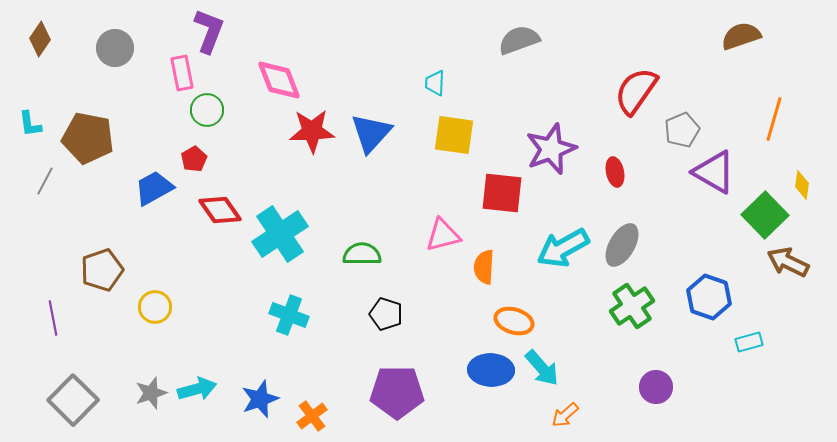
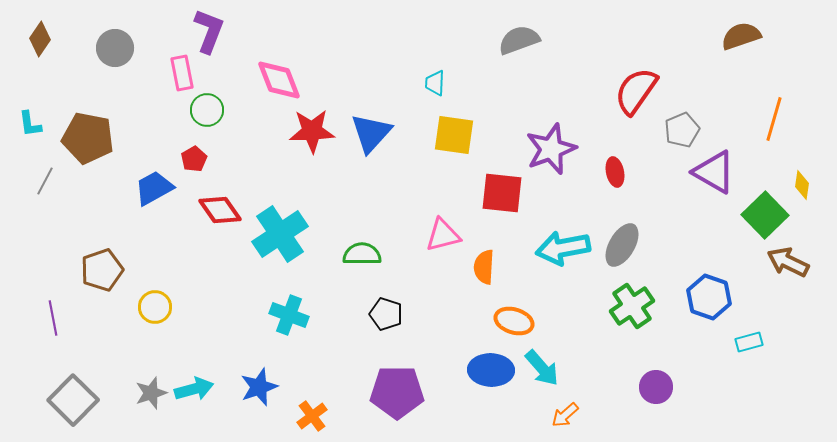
cyan arrow at (563, 248): rotated 18 degrees clockwise
cyan arrow at (197, 389): moved 3 px left
blue star at (260, 399): moved 1 px left, 12 px up
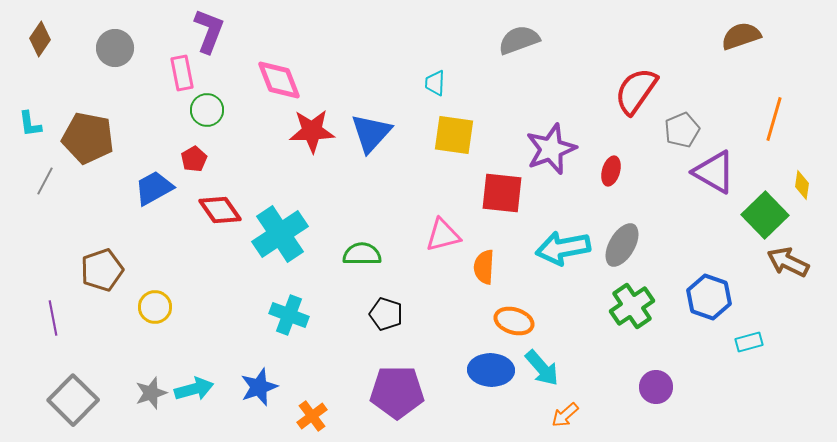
red ellipse at (615, 172): moved 4 px left, 1 px up; rotated 28 degrees clockwise
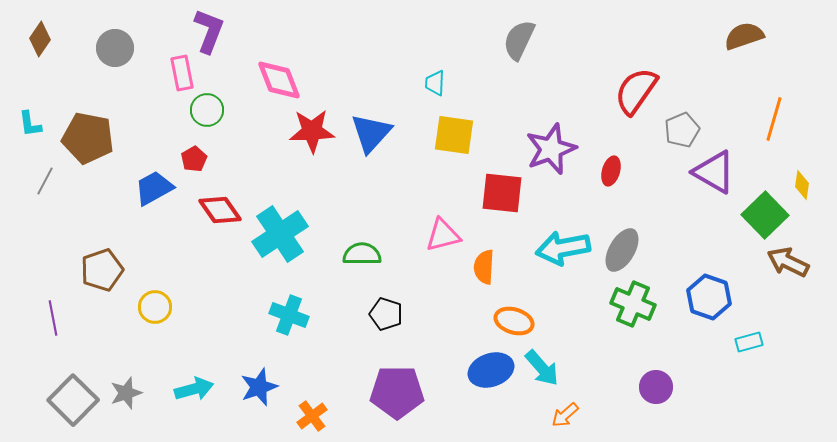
brown semicircle at (741, 36): moved 3 px right
gray semicircle at (519, 40): rotated 45 degrees counterclockwise
gray ellipse at (622, 245): moved 5 px down
green cross at (632, 306): moved 1 px right, 2 px up; rotated 33 degrees counterclockwise
blue ellipse at (491, 370): rotated 21 degrees counterclockwise
gray star at (151, 393): moved 25 px left
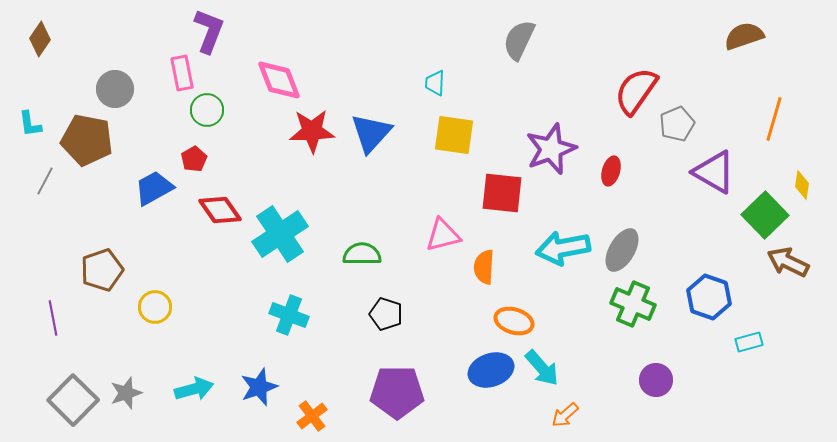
gray circle at (115, 48): moved 41 px down
gray pentagon at (682, 130): moved 5 px left, 6 px up
brown pentagon at (88, 138): moved 1 px left, 2 px down
purple circle at (656, 387): moved 7 px up
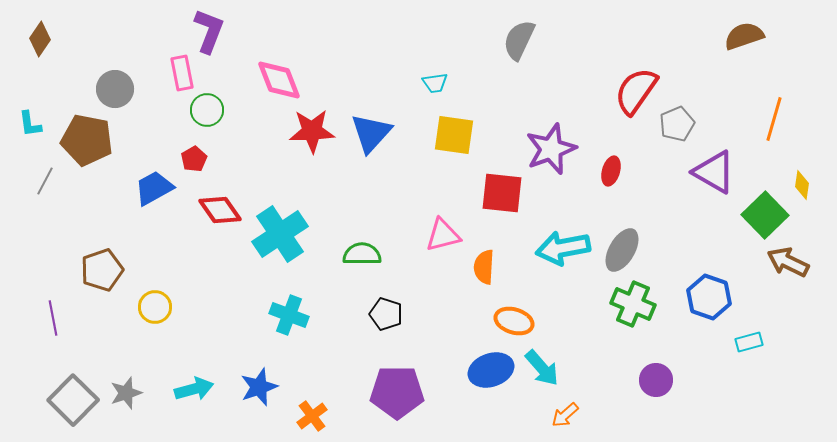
cyan trapezoid at (435, 83): rotated 100 degrees counterclockwise
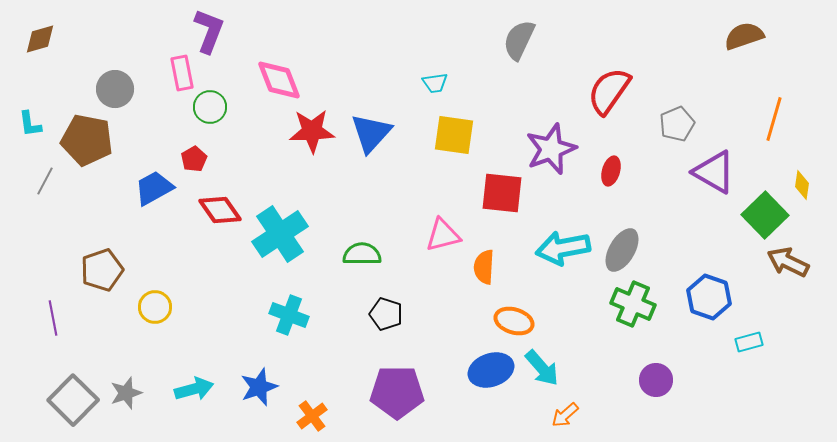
brown diamond at (40, 39): rotated 40 degrees clockwise
red semicircle at (636, 91): moved 27 px left
green circle at (207, 110): moved 3 px right, 3 px up
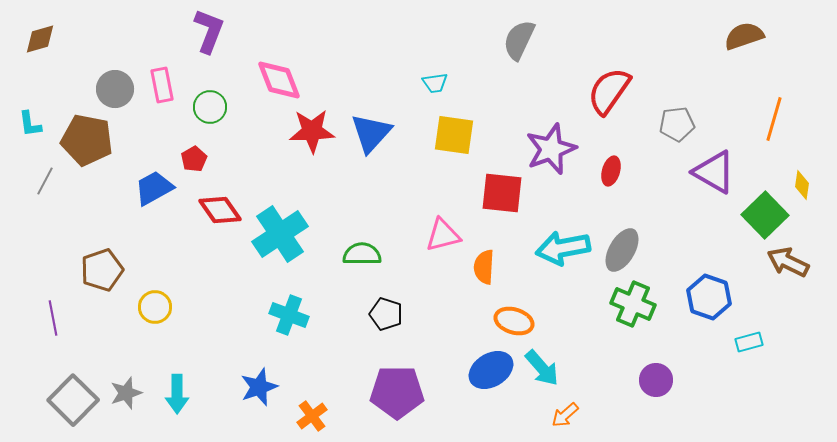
pink rectangle at (182, 73): moved 20 px left, 12 px down
gray pentagon at (677, 124): rotated 16 degrees clockwise
blue ellipse at (491, 370): rotated 12 degrees counterclockwise
cyan arrow at (194, 389): moved 17 px left, 5 px down; rotated 105 degrees clockwise
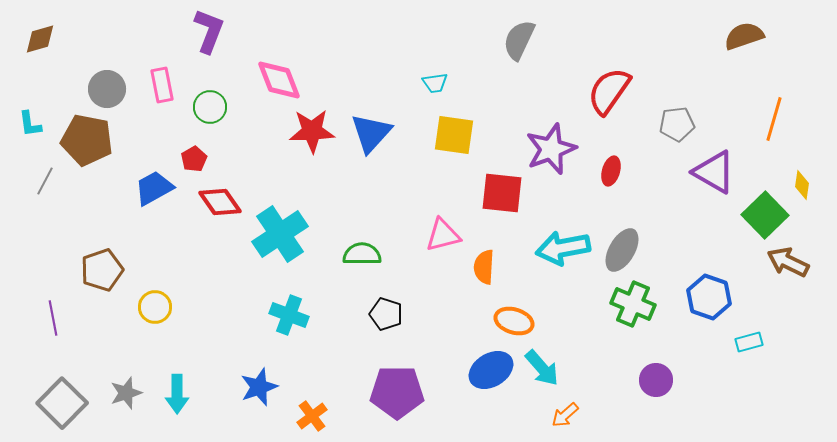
gray circle at (115, 89): moved 8 px left
red diamond at (220, 210): moved 8 px up
gray square at (73, 400): moved 11 px left, 3 px down
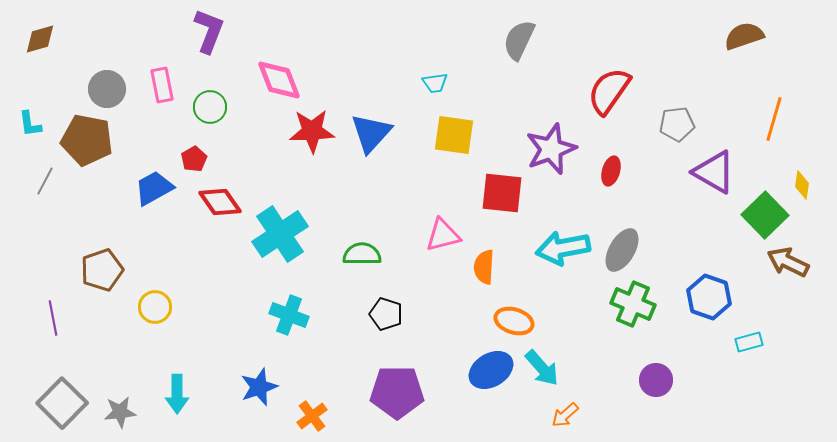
gray star at (126, 393): moved 6 px left, 19 px down; rotated 12 degrees clockwise
